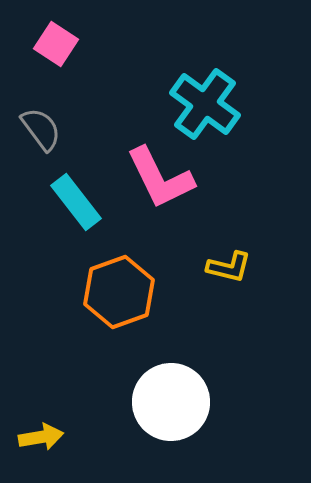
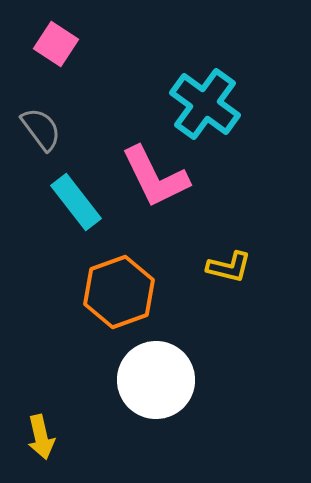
pink L-shape: moved 5 px left, 1 px up
white circle: moved 15 px left, 22 px up
yellow arrow: rotated 87 degrees clockwise
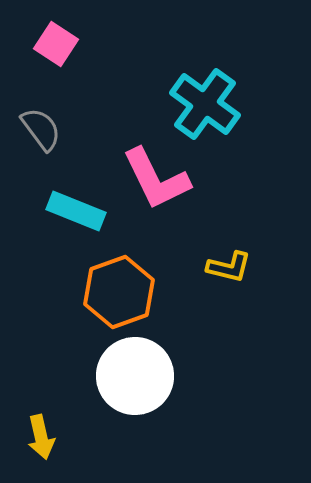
pink L-shape: moved 1 px right, 2 px down
cyan rectangle: moved 9 px down; rotated 30 degrees counterclockwise
white circle: moved 21 px left, 4 px up
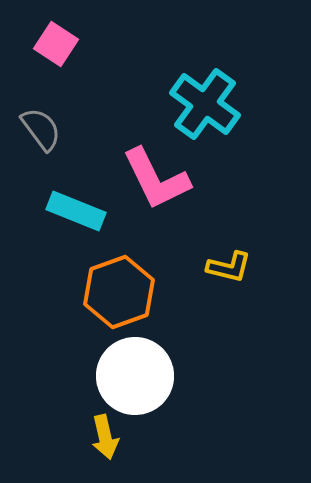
yellow arrow: moved 64 px right
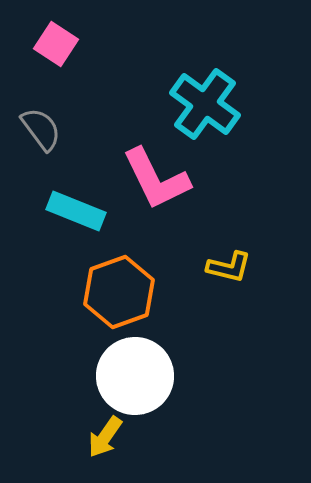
yellow arrow: rotated 48 degrees clockwise
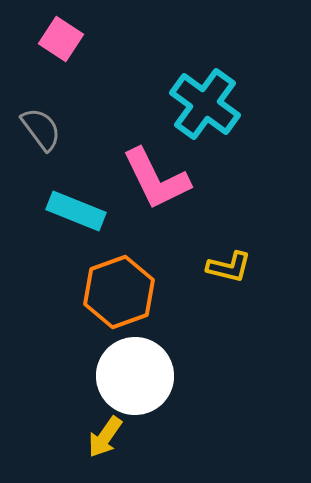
pink square: moved 5 px right, 5 px up
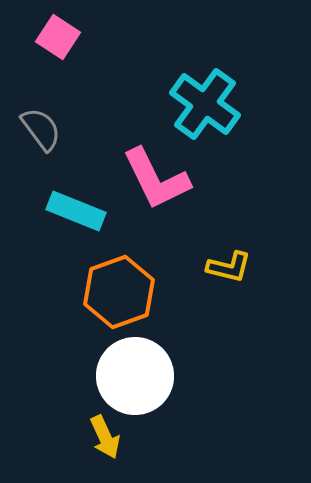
pink square: moved 3 px left, 2 px up
yellow arrow: rotated 60 degrees counterclockwise
